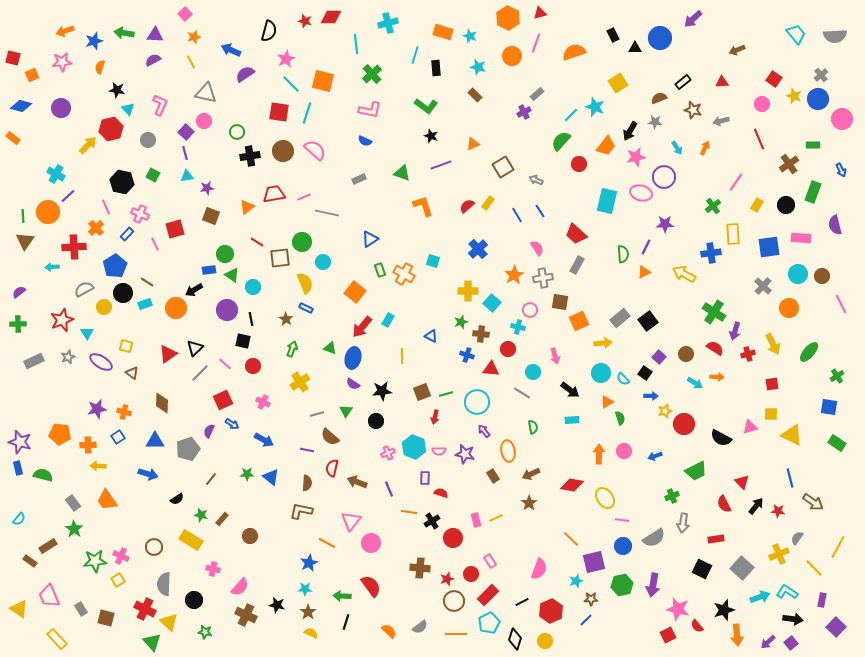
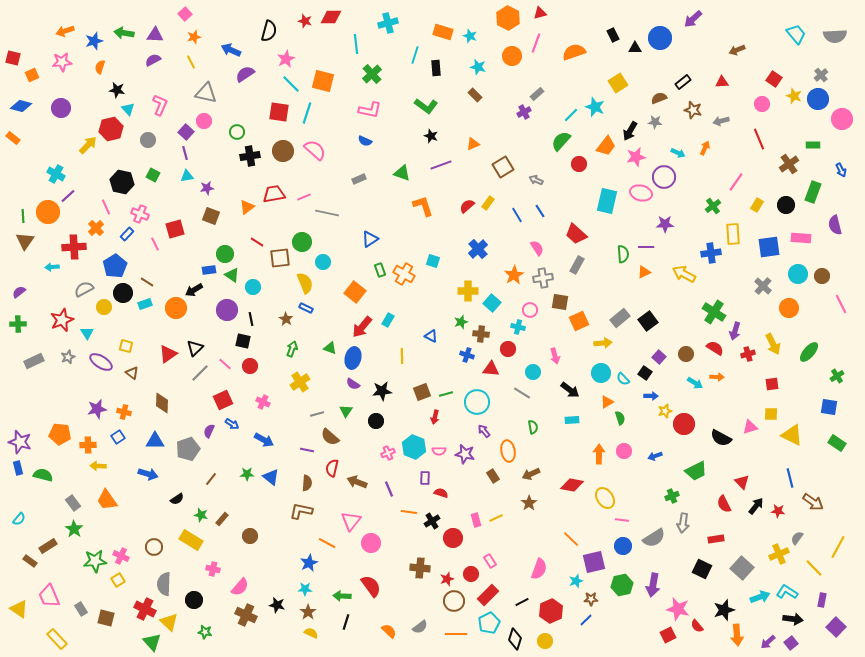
cyan arrow at (677, 148): moved 1 px right, 5 px down; rotated 32 degrees counterclockwise
purple line at (646, 247): rotated 63 degrees clockwise
red circle at (253, 366): moved 3 px left
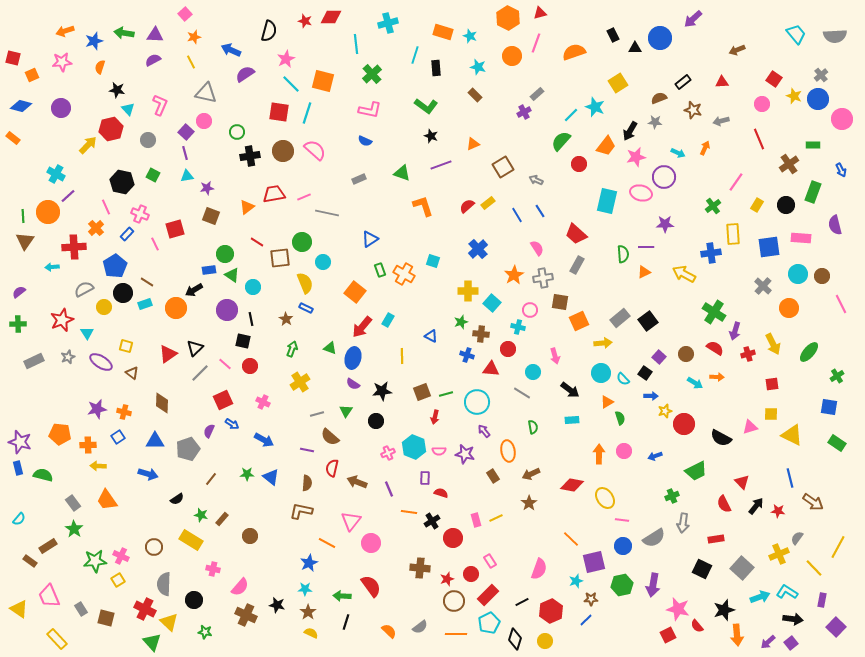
yellow rectangle at (488, 203): rotated 16 degrees clockwise
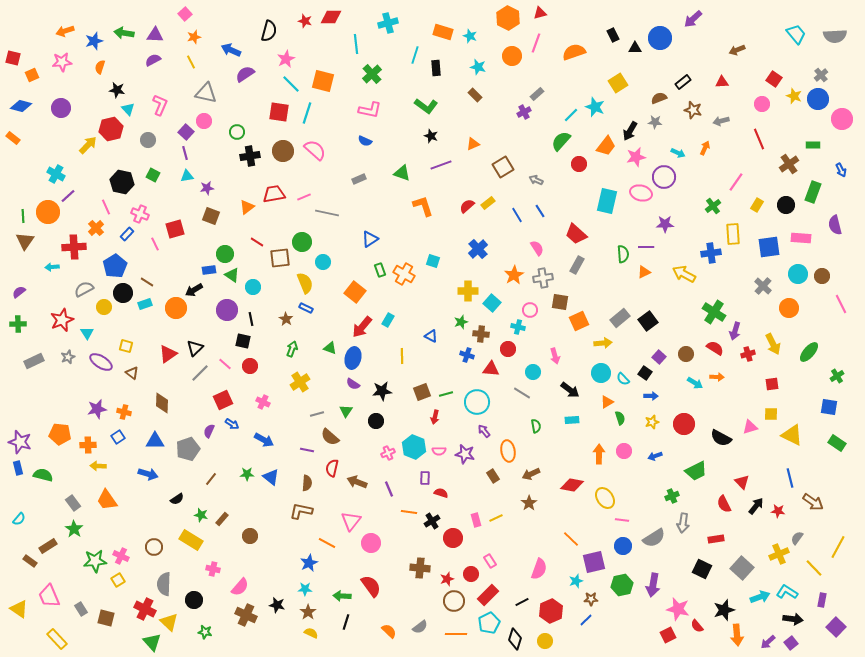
yellow star at (665, 411): moved 13 px left, 11 px down
green semicircle at (533, 427): moved 3 px right, 1 px up
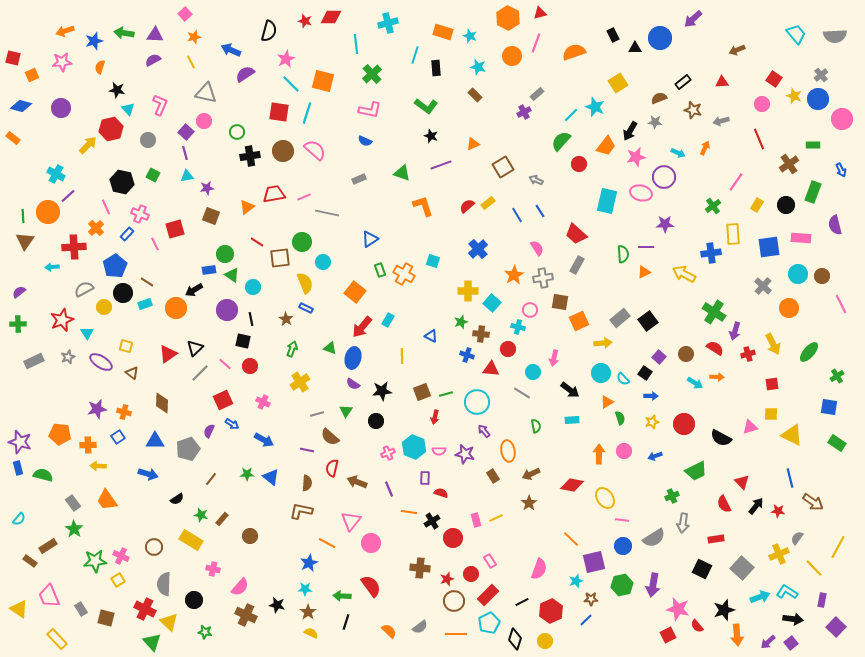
pink arrow at (555, 356): moved 1 px left, 2 px down; rotated 28 degrees clockwise
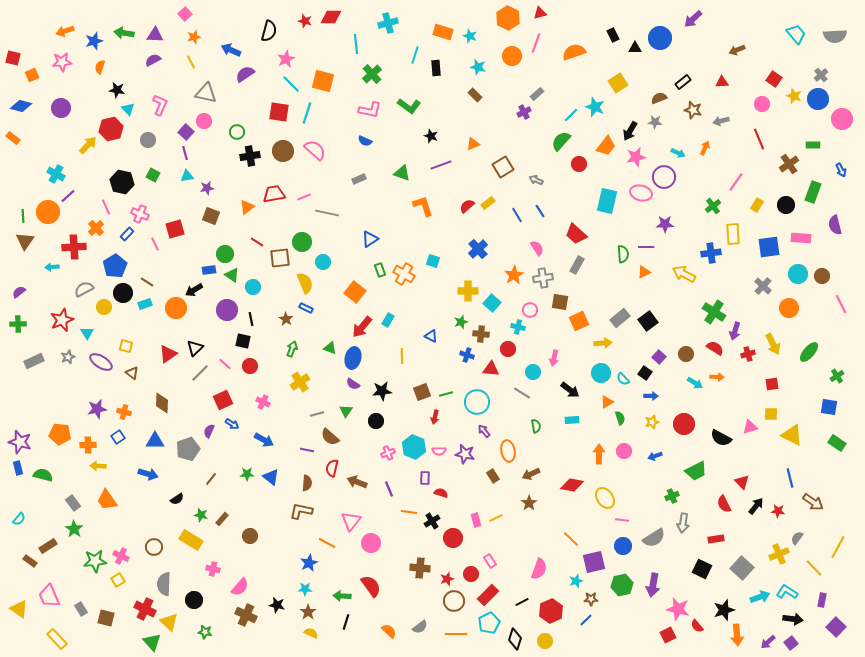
green L-shape at (426, 106): moved 17 px left
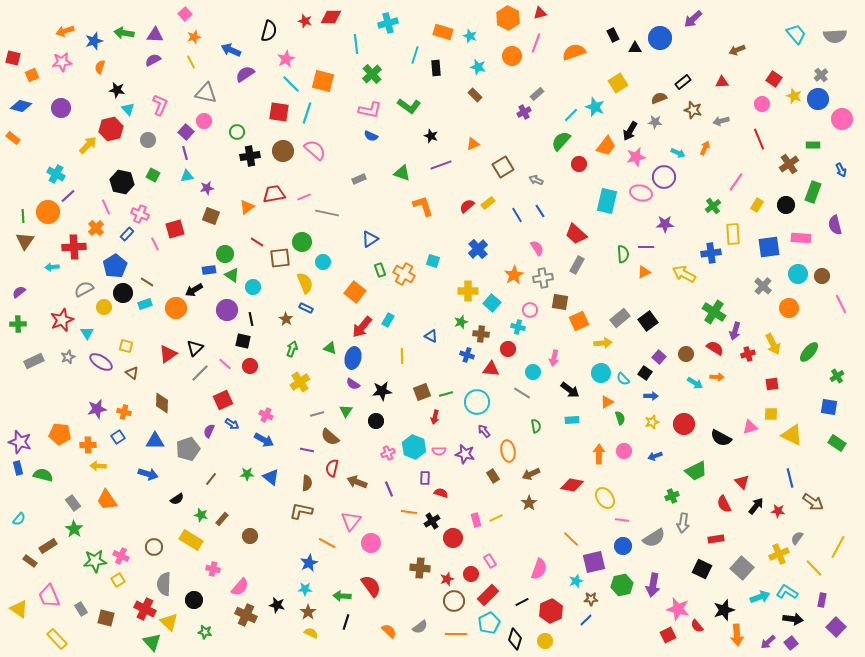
blue semicircle at (365, 141): moved 6 px right, 5 px up
pink cross at (263, 402): moved 3 px right, 13 px down
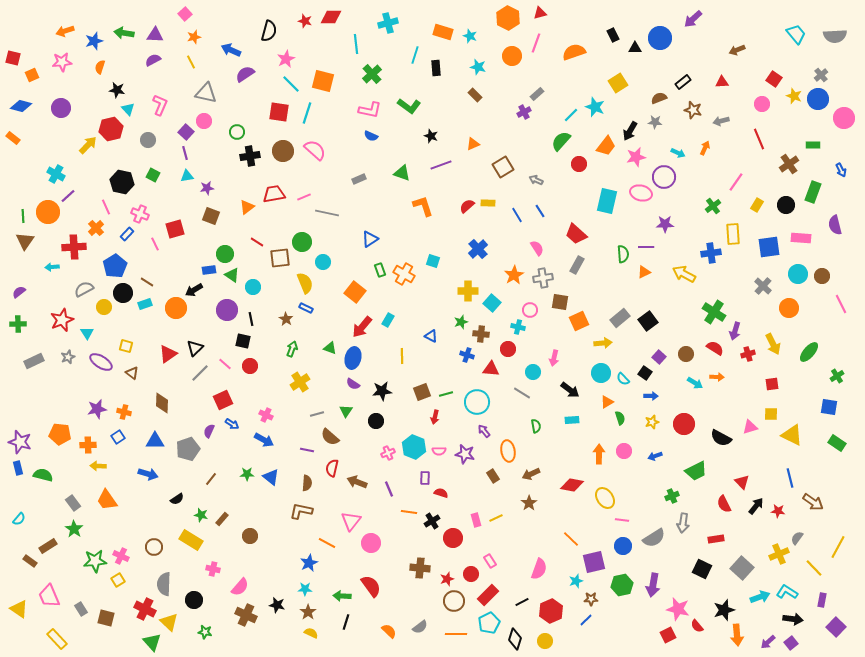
pink circle at (842, 119): moved 2 px right, 1 px up
yellow rectangle at (488, 203): rotated 40 degrees clockwise
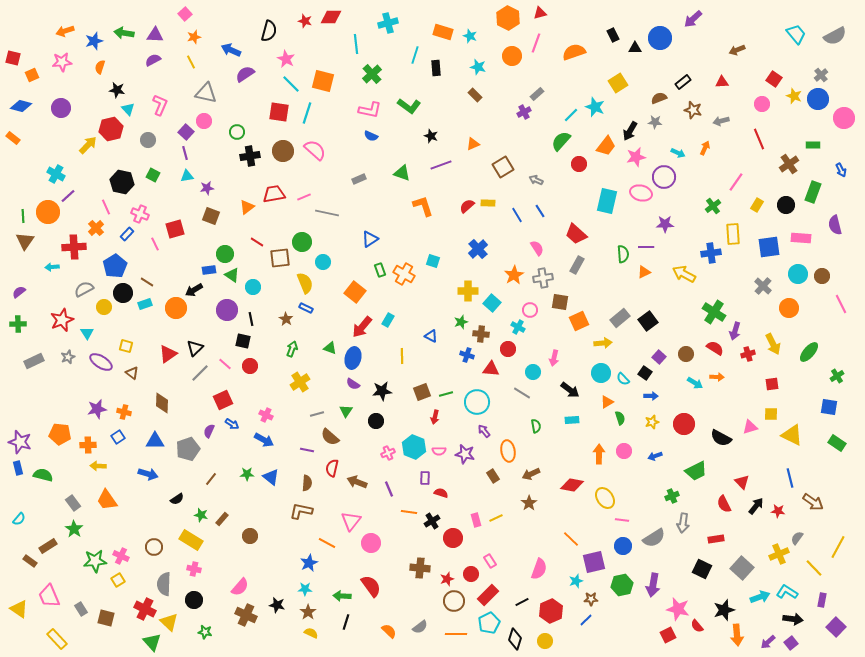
gray semicircle at (835, 36): rotated 25 degrees counterclockwise
pink star at (286, 59): rotated 18 degrees counterclockwise
cyan cross at (518, 327): rotated 16 degrees clockwise
pink cross at (213, 569): moved 19 px left
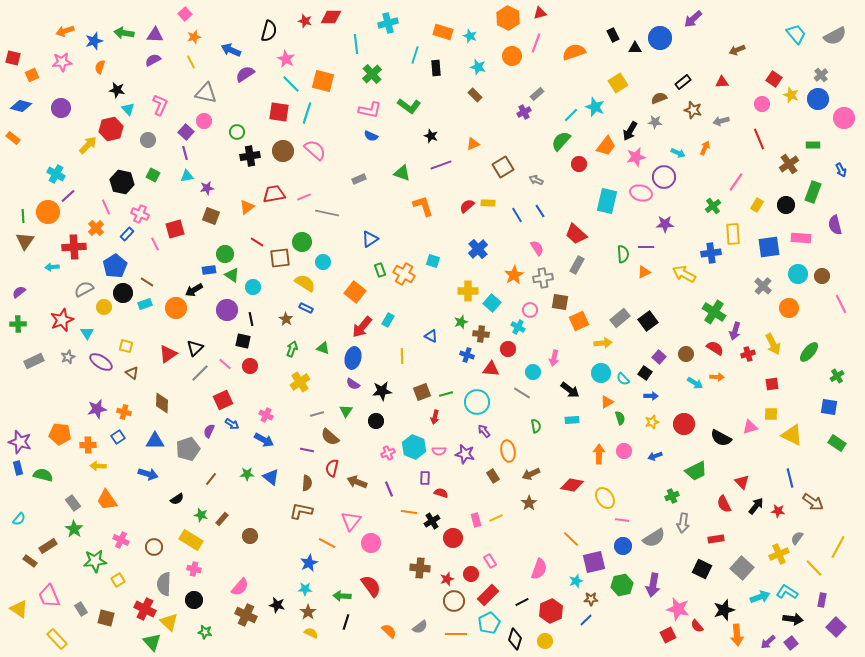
yellow star at (794, 96): moved 3 px left, 1 px up
yellow semicircle at (305, 283): rotated 35 degrees counterclockwise
green triangle at (330, 348): moved 7 px left
pink cross at (121, 556): moved 16 px up
